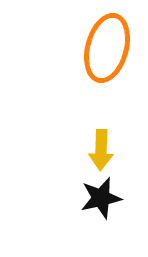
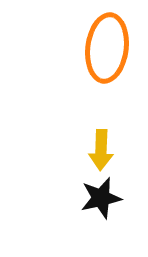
orange ellipse: rotated 8 degrees counterclockwise
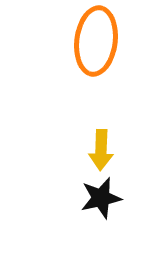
orange ellipse: moved 11 px left, 7 px up
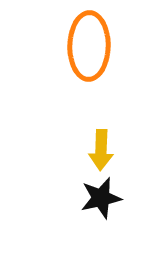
orange ellipse: moved 7 px left, 5 px down; rotated 6 degrees counterclockwise
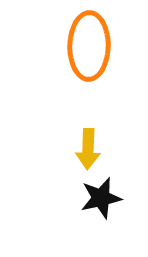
yellow arrow: moved 13 px left, 1 px up
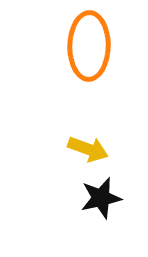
yellow arrow: rotated 72 degrees counterclockwise
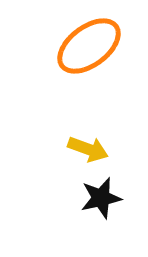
orange ellipse: rotated 52 degrees clockwise
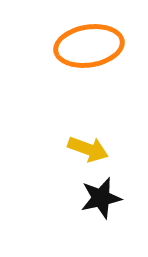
orange ellipse: rotated 28 degrees clockwise
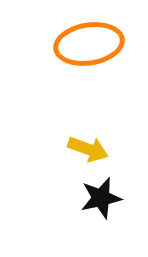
orange ellipse: moved 2 px up
